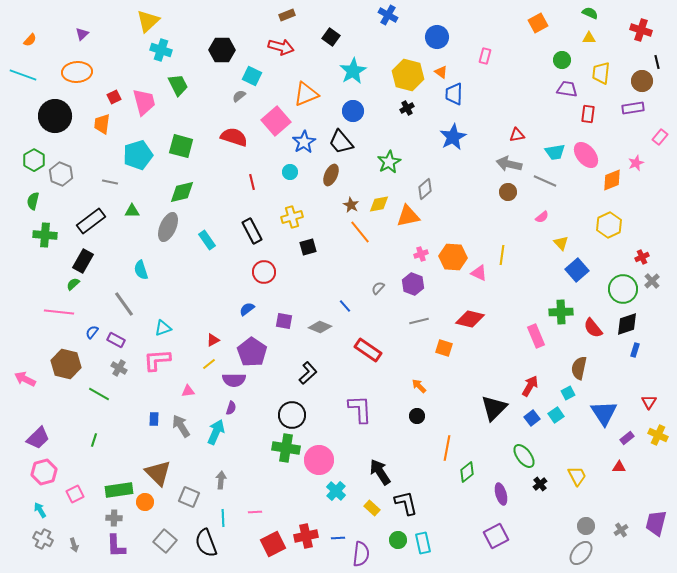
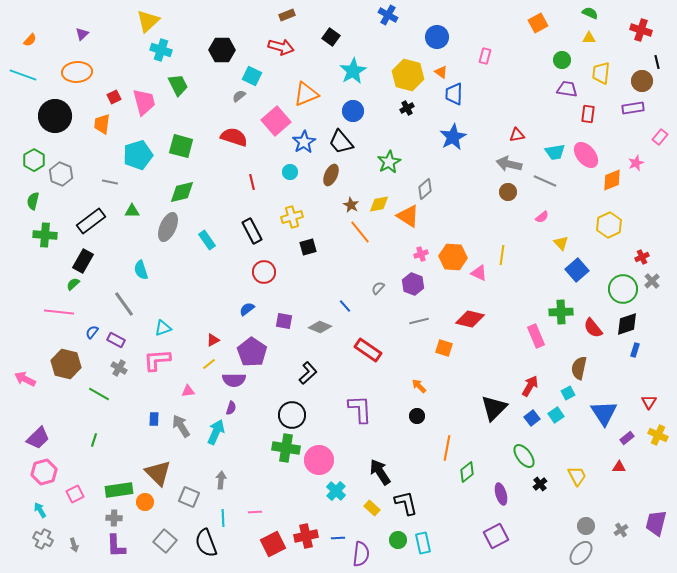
orange triangle at (408, 216): rotated 45 degrees clockwise
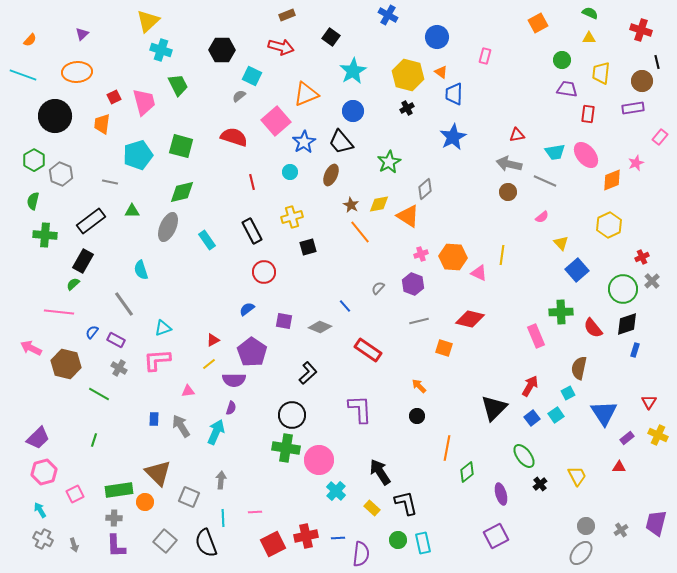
pink arrow at (25, 379): moved 6 px right, 31 px up
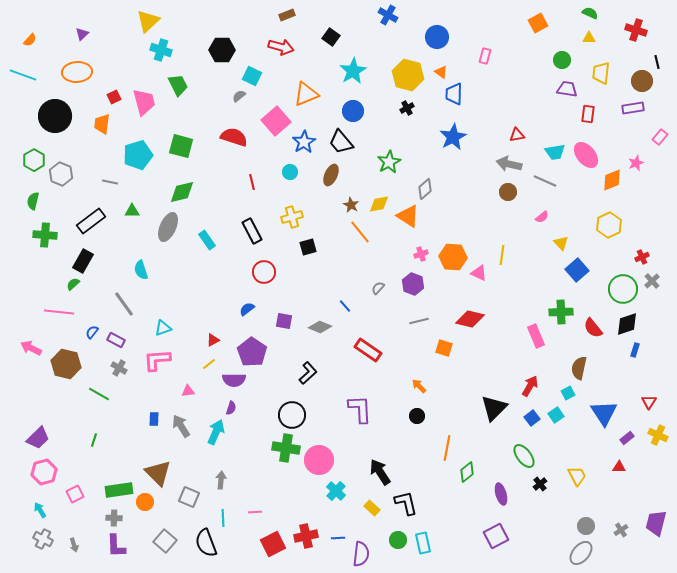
red cross at (641, 30): moved 5 px left
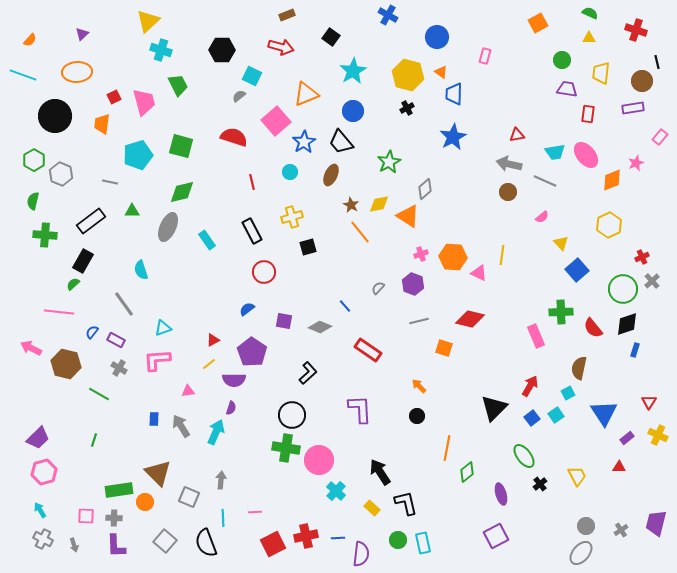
pink square at (75, 494): moved 11 px right, 22 px down; rotated 30 degrees clockwise
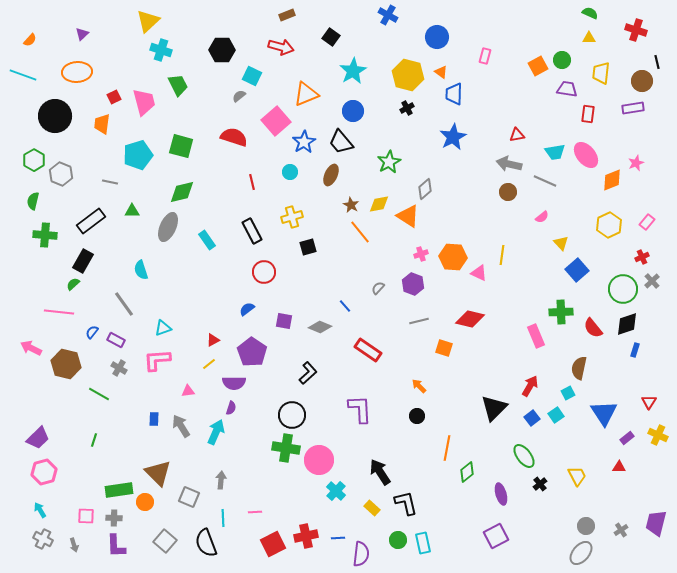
orange square at (538, 23): moved 43 px down
pink rectangle at (660, 137): moved 13 px left, 85 px down
purple semicircle at (234, 380): moved 3 px down
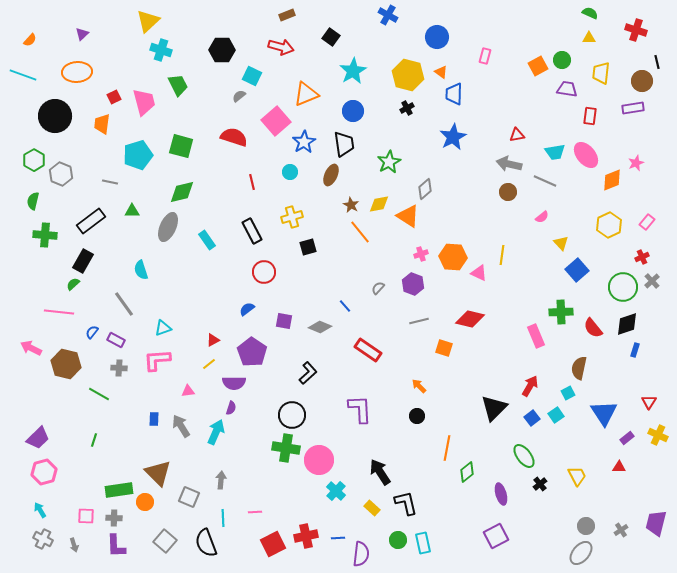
red rectangle at (588, 114): moved 2 px right, 2 px down
black trapezoid at (341, 142): moved 3 px right, 2 px down; rotated 148 degrees counterclockwise
green circle at (623, 289): moved 2 px up
gray cross at (119, 368): rotated 28 degrees counterclockwise
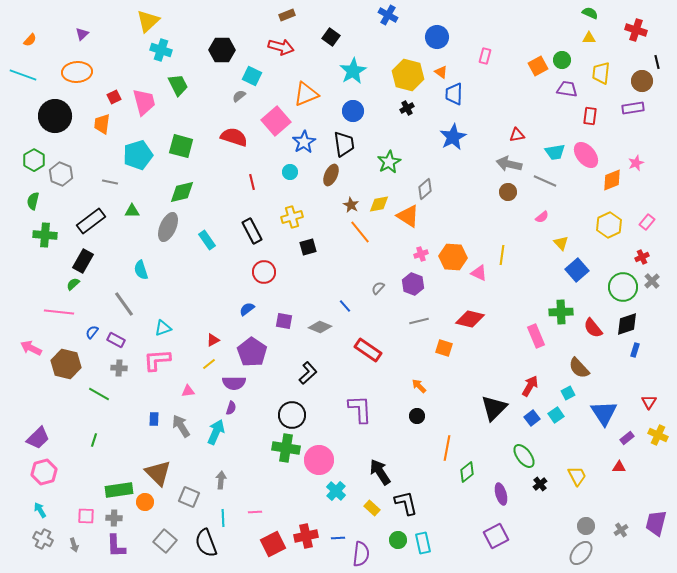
brown semicircle at (579, 368): rotated 55 degrees counterclockwise
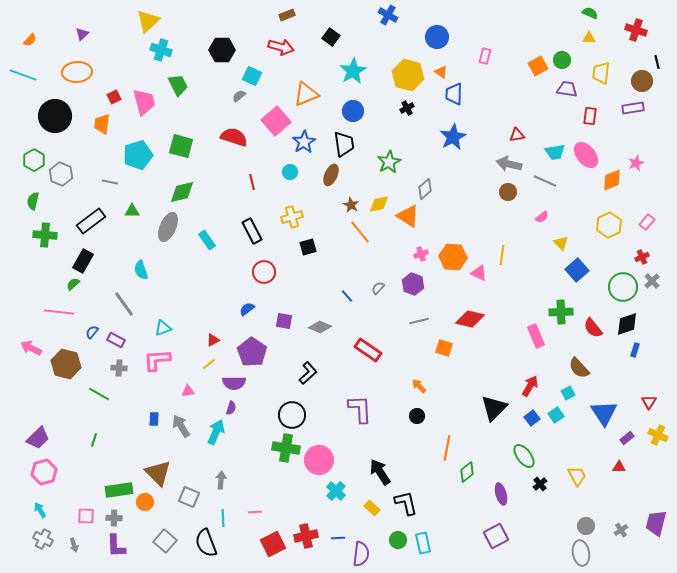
blue line at (345, 306): moved 2 px right, 10 px up
gray ellipse at (581, 553): rotated 50 degrees counterclockwise
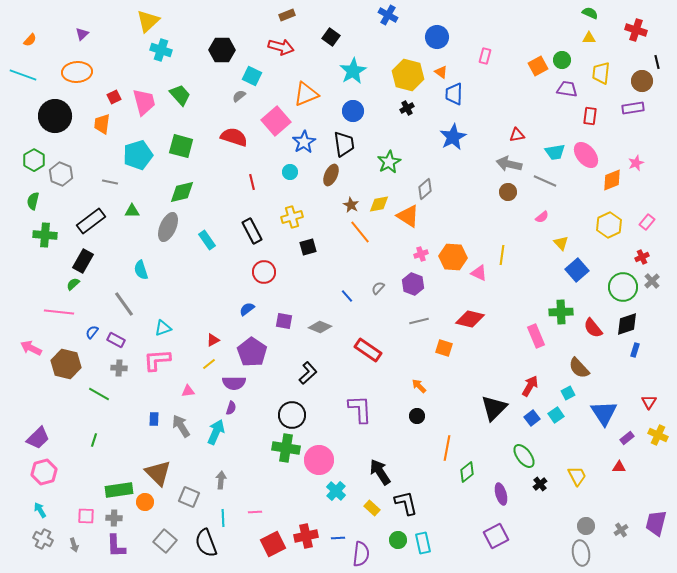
green trapezoid at (178, 85): moved 2 px right, 10 px down; rotated 15 degrees counterclockwise
